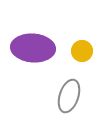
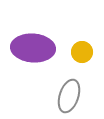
yellow circle: moved 1 px down
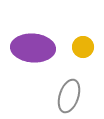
yellow circle: moved 1 px right, 5 px up
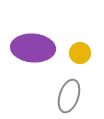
yellow circle: moved 3 px left, 6 px down
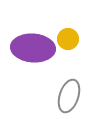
yellow circle: moved 12 px left, 14 px up
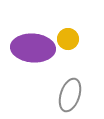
gray ellipse: moved 1 px right, 1 px up
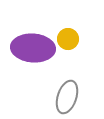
gray ellipse: moved 3 px left, 2 px down
